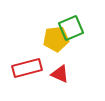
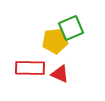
yellow pentagon: moved 1 px left, 2 px down
red rectangle: moved 3 px right; rotated 16 degrees clockwise
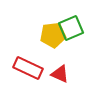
yellow pentagon: moved 2 px left, 6 px up
red rectangle: moved 2 px left; rotated 24 degrees clockwise
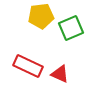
yellow pentagon: moved 12 px left, 19 px up
red rectangle: moved 2 px up
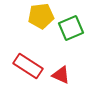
red rectangle: rotated 8 degrees clockwise
red triangle: moved 1 px right, 1 px down
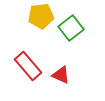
green square: rotated 15 degrees counterclockwise
red rectangle: rotated 16 degrees clockwise
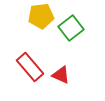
red rectangle: moved 2 px right, 1 px down
